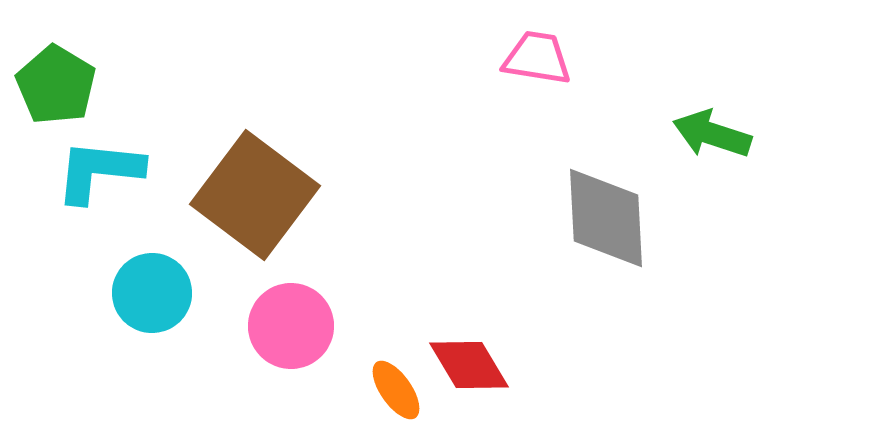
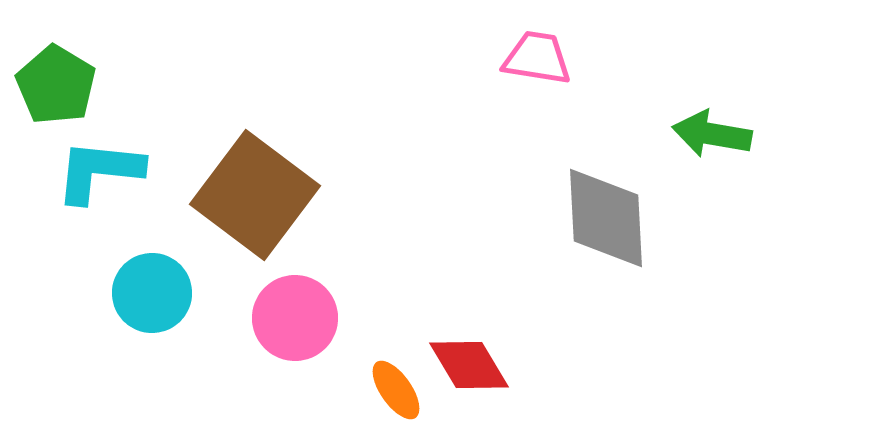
green arrow: rotated 8 degrees counterclockwise
pink circle: moved 4 px right, 8 px up
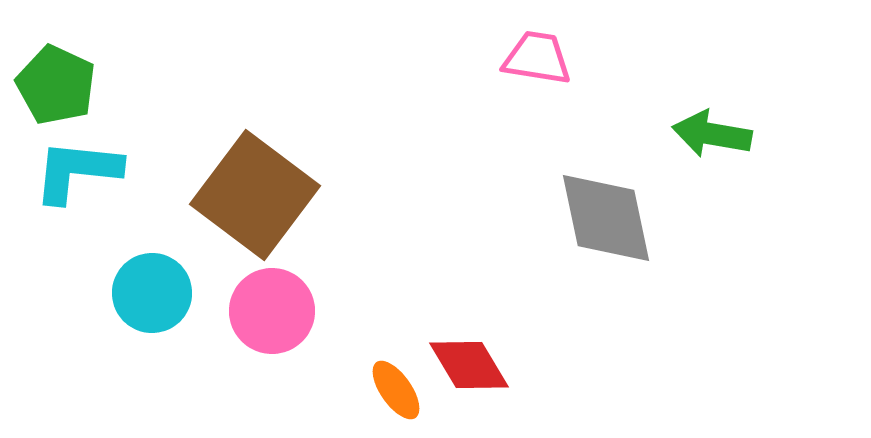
green pentagon: rotated 6 degrees counterclockwise
cyan L-shape: moved 22 px left
gray diamond: rotated 9 degrees counterclockwise
pink circle: moved 23 px left, 7 px up
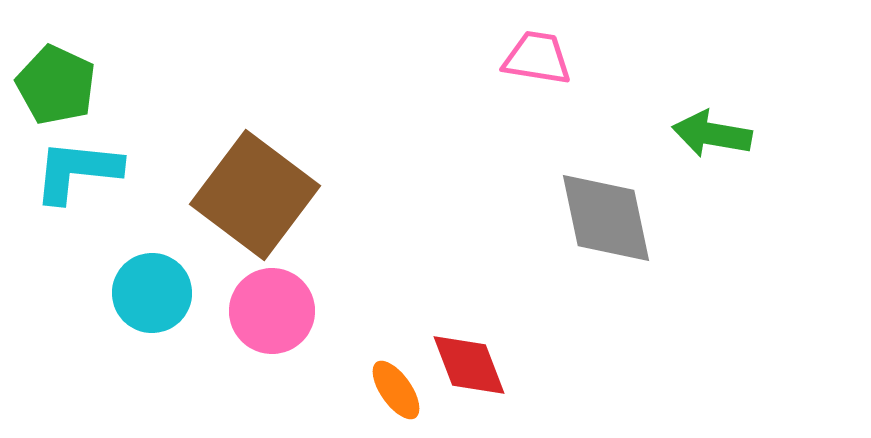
red diamond: rotated 10 degrees clockwise
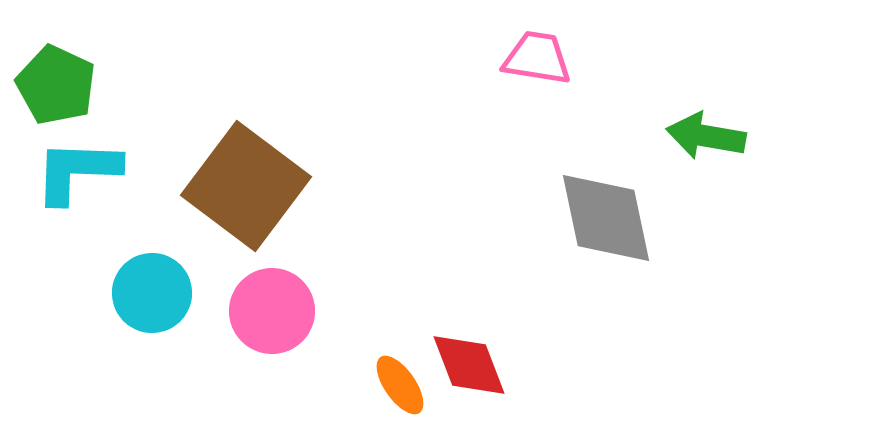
green arrow: moved 6 px left, 2 px down
cyan L-shape: rotated 4 degrees counterclockwise
brown square: moved 9 px left, 9 px up
orange ellipse: moved 4 px right, 5 px up
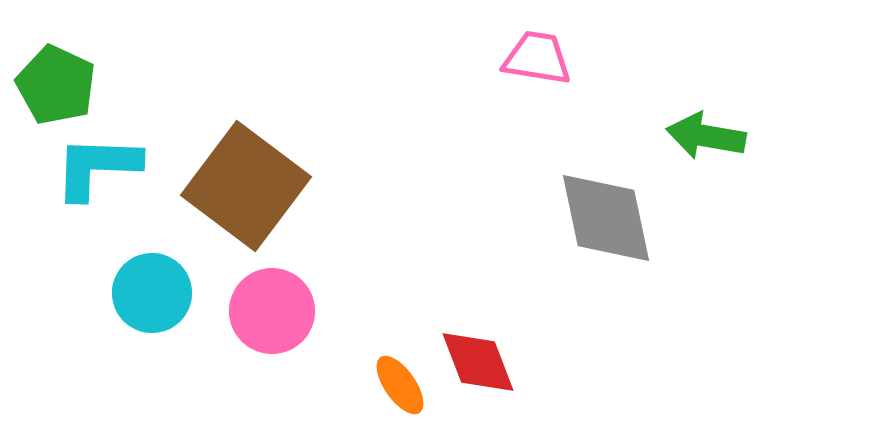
cyan L-shape: moved 20 px right, 4 px up
red diamond: moved 9 px right, 3 px up
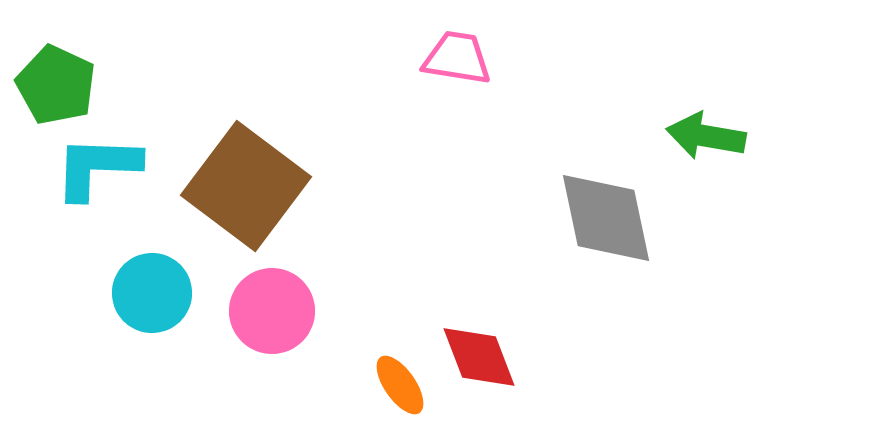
pink trapezoid: moved 80 px left
red diamond: moved 1 px right, 5 px up
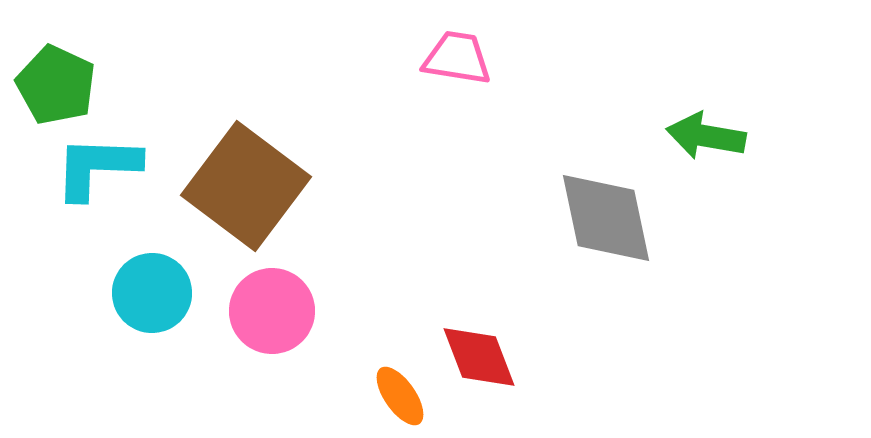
orange ellipse: moved 11 px down
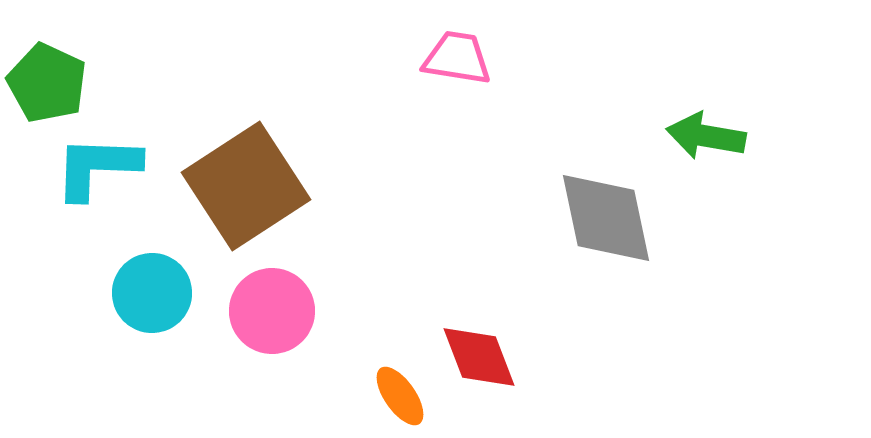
green pentagon: moved 9 px left, 2 px up
brown square: rotated 20 degrees clockwise
